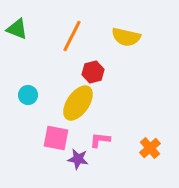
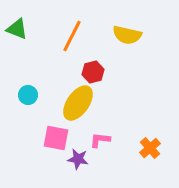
yellow semicircle: moved 1 px right, 2 px up
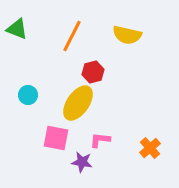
purple star: moved 4 px right, 3 px down
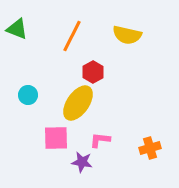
red hexagon: rotated 15 degrees counterclockwise
pink square: rotated 12 degrees counterclockwise
orange cross: rotated 25 degrees clockwise
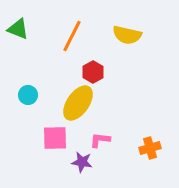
green triangle: moved 1 px right
pink square: moved 1 px left
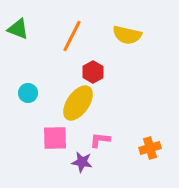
cyan circle: moved 2 px up
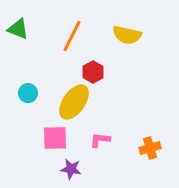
yellow ellipse: moved 4 px left, 1 px up
purple star: moved 11 px left, 7 px down
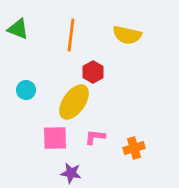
orange line: moved 1 px left, 1 px up; rotated 20 degrees counterclockwise
cyan circle: moved 2 px left, 3 px up
pink L-shape: moved 5 px left, 3 px up
orange cross: moved 16 px left
purple star: moved 4 px down
